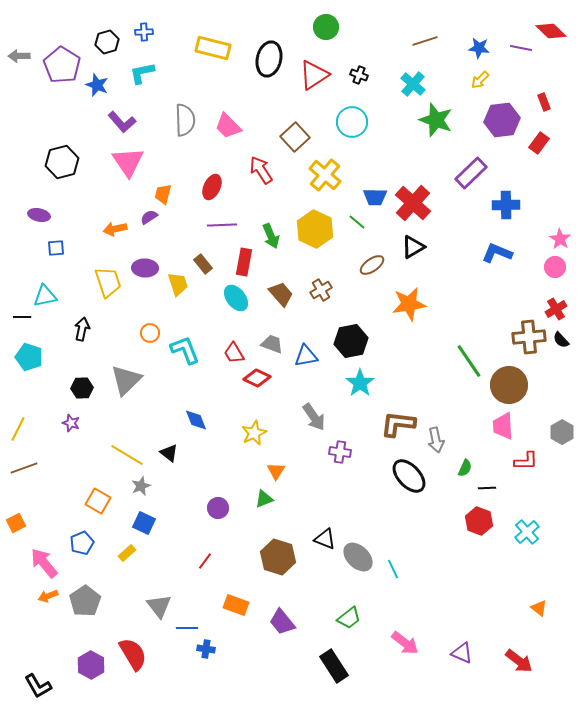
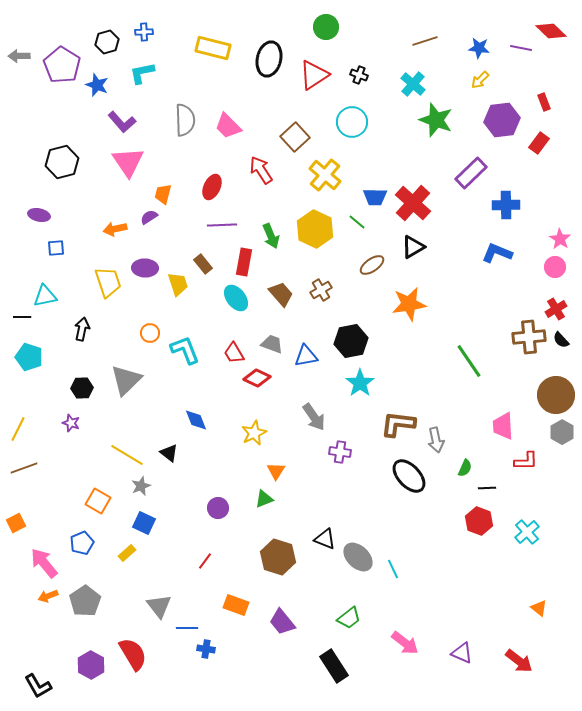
brown circle at (509, 385): moved 47 px right, 10 px down
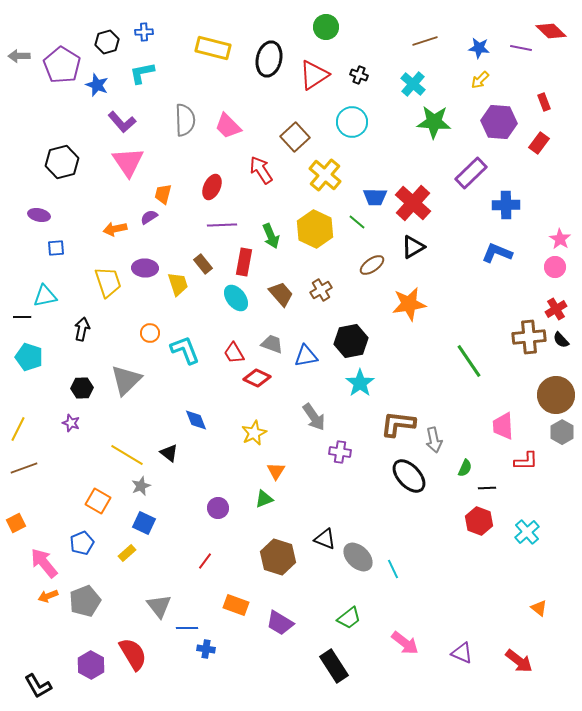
green star at (436, 120): moved 2 px left, 2 px down; rotated 16 degrees counterclockwise
purple hexagon at (502, 120): moved 3 px left, 2 px down; rotated 12 degrees clockwise
gray arrow at (436, 440): moved 2 px left
gray pentagon at (85, 601): rotated 12 degrees clockwise
purple trapezoid at (282, 622): moved 2 px left, 1 px down; rotated 20 degrees counterclockwise
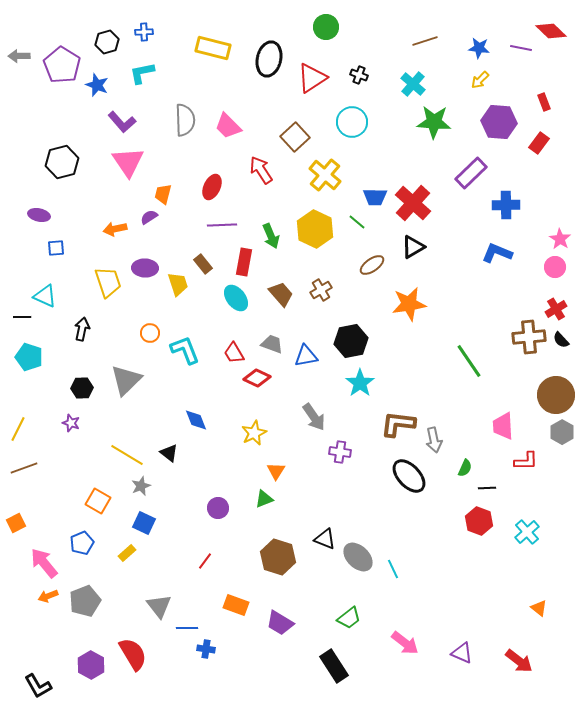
red triangle at (314, 75): moved 2 px left, 3 px down
cyan triangle at (45, 296): rotated 35 degrees clockwise
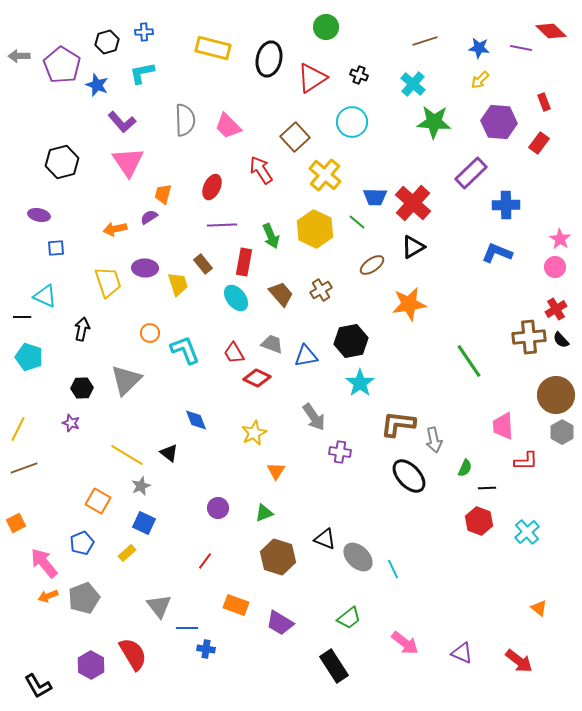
green triangle at (264, 499): moved 14 px down
gray pentagon at (85, 601): moved 1 px left, 3 px up
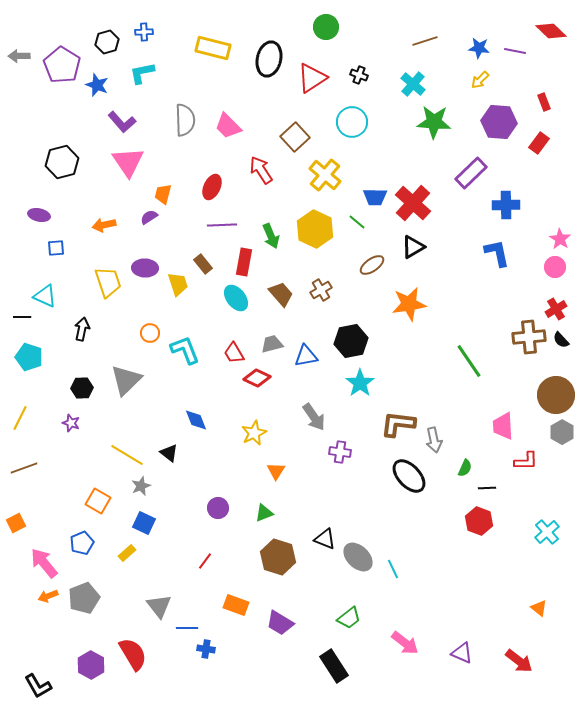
purple line at (521, 48): moved 6 px left, 3 px down
orange arrow at (115, 229): moved 11 px left, 4 px up
blue L-shape at (497, 253): rotated 56 degrees clockwise
gray trapezoid at (272, 344): rotated 35 degrees counterclockwise
yellow line at (18, 429): moved 2 px right, 11 px up
cyan cross at (527, 532): moved 20 px right
